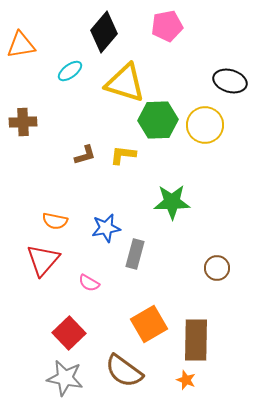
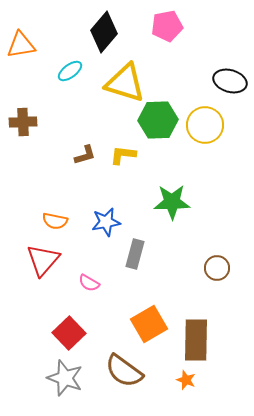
blue star: moved 6 px up
gray star: rotated 9 degrees clockwise
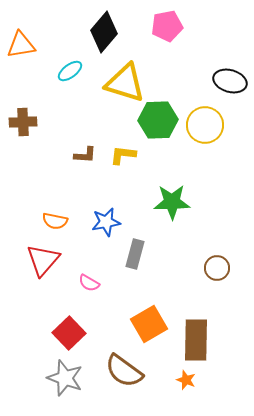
brown L-shape: rotated 20 degrees clockwise
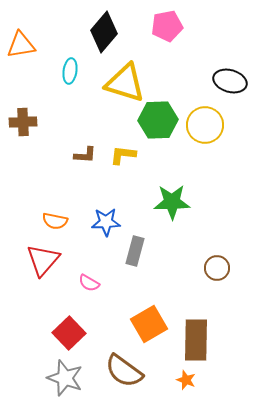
cyan ellipse: rotated 45 degrees counterclockwise
blue star: rotated 8 degrees clockwise
gray rectangle: moved 3 px up
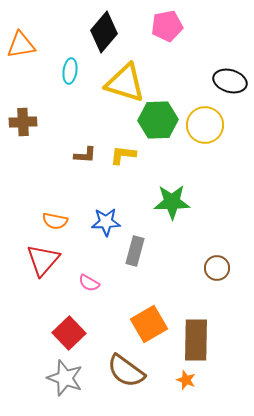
brown semicircle: moved 2 px right
